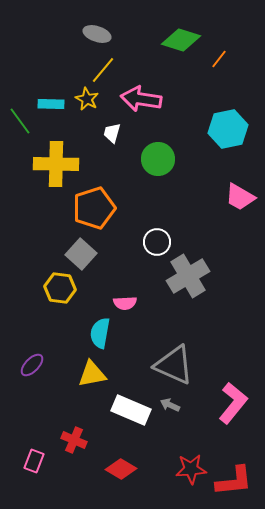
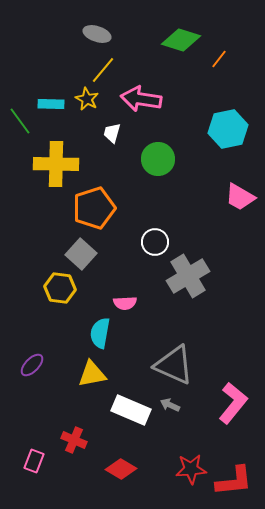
white circle: moved 2 px left
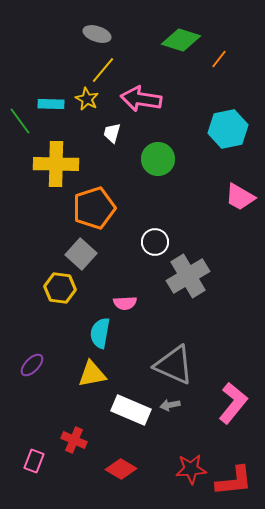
gray arrow: rotated 36 degrees counterclockwise
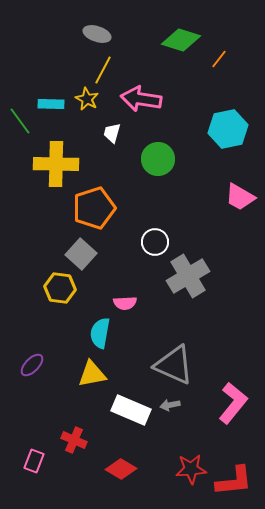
yellow line: rotated 12 degrees counterclockwise
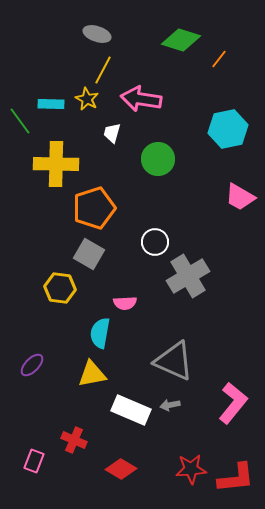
gray square: moved 8 px right; rotated 12 degrees counterclockwise
gray triangle: moved 4 px up
red L-shape: moved 2 px right, 3 px up
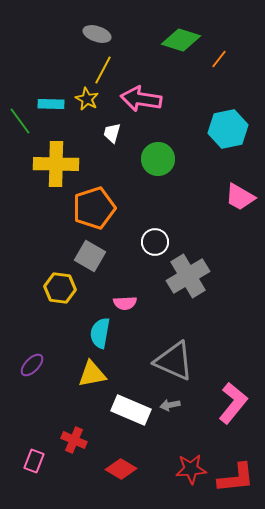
gray square: moved 1 px right, 2 px down
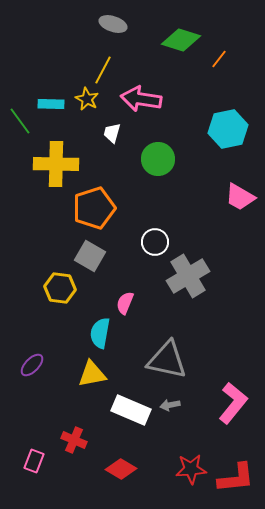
gray ellipse: moved 16 px right, 10 px up
pink semicircle: rotated 115 degrees clockwise
gray triangle: moved 7 px left, 1 px up; rotated 12 degrees counterclockwise
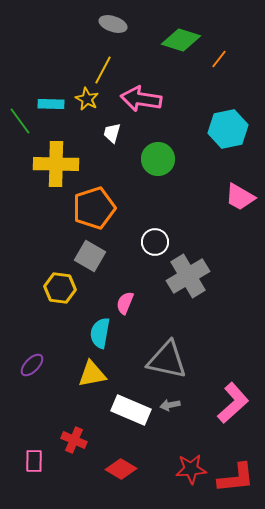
pink L-shape: rotated 9 degrees clockwise
pink rectangle: rotated 20 degrees counterclockwise
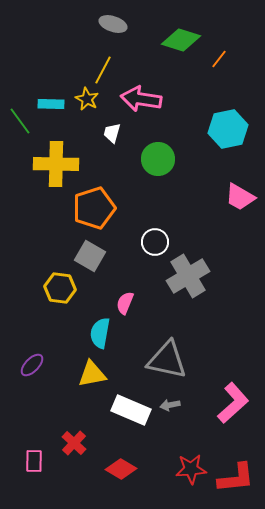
red cross: moved 3 px down; rotated 20 degrees clockwise
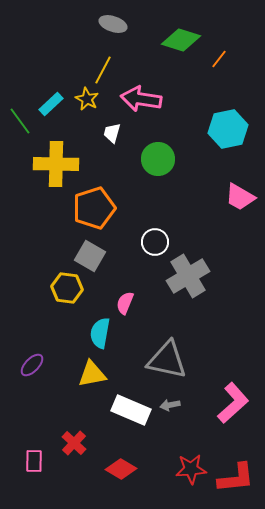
cyan rectangle: rotated 45 degrees counterclockwise
yellow hexagon: moved 7 px right
